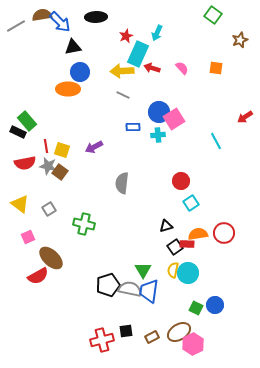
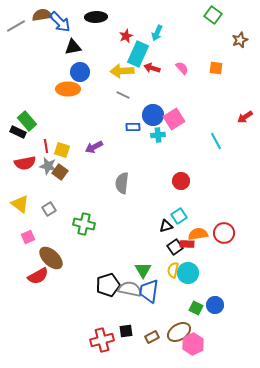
blue circle at (159, 112): moved 6 px left, 3 px down
cyan square at (191, 203): moved 12 px left, 13 px down
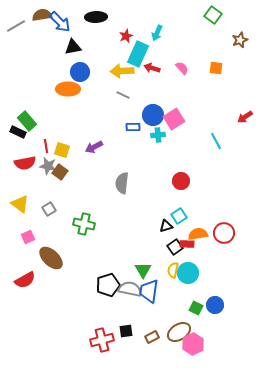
red semicircle at (38, 276): moved 13 px left, 4 px down
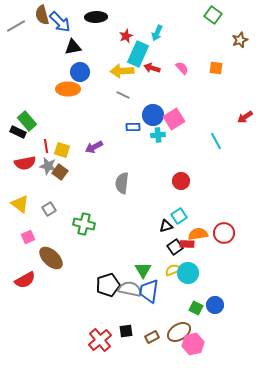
brown semicircle at (42, 15): rotated 96 degrees counterclockwise
yellow semicircle at (173, 270): rotated 56 degrees clockwise
red cross at (102, 340): moved 2 px left; rotated 25 degrees counterclockwise
pink hexagon at (193, 344): rotated 15 degrees clockwise
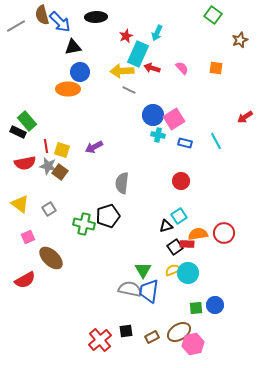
gray line at (123, 95): moved 6 px right, 5 px up
blue rectangle at (133, 127): moved 52 px right, 16 px down; rotated 16 degrees clockwise
cyan cross at (158, 135): rotated 16 degrees clockwise
black pentagon at (108, 285): moved 69 px up
green square at (196, 308): rotated 32 degrees counterclockwise
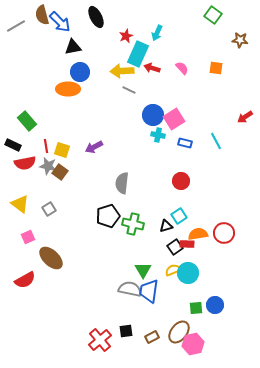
black ellipse at (96, 17): rotated 65 degrees clockwise
brown star at (240, 40): rotated 28 degrees clockwise
black rectangle at (18, 132): moved 5 px left, 13 px down
green cross at (84, 224): moved 49 px right
brown ellipse at (179, 332): rotated 20 degrees counterclockwise
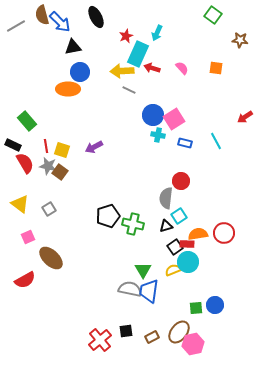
red semicircle at (25, 163): rotated 110 degrees counterclockwise
gray semicircle at (122, 183): moved 44 px right, 15 px down
cyan circle at (188, 273): moved 11 px up
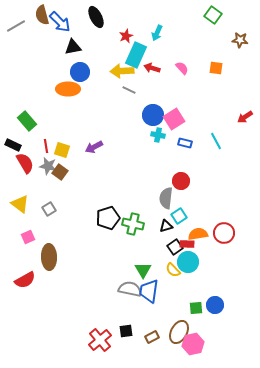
cyan rectangle at (138, 54): moved 2 px left, 1 px down
black pentagon at (108, 216): moved 2 px down
brown ellipse at (51, 258): moved 2 px left, 1 px up; rotated 45 degrees clockwise
yellow semicircle at (173, 270): rotated 112 degrees counterclockwise
brown ellipse at (179, 332): rotated 10 degrees counterclockwise
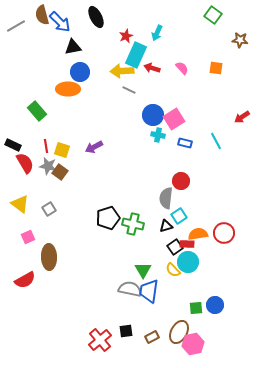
red arrow at (245, 117): moved 3 px left
green rectangle at (27, 121): moved 10 px right, 10 px up
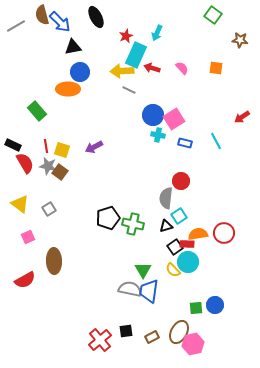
brown ellipse at (49, 257): moved 5 px right, 4 px down
